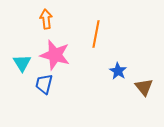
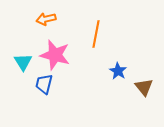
orange arrow: rotated 96 degrees counterclockwise
cyan triangle: moved 1 px right, 1 px up
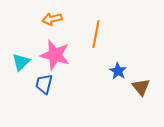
orange arrow: moved 6 px right
cyan triangle: moved 2 px left; rotated 18 degrees clockwise
brown triangle: moved 3 px left
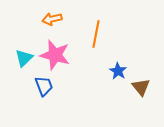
cyan triangle: moved 3 px right, 4 px up
blue trapezoid: moved 2 px down; rotated 145 degrees clockwise
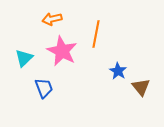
pink star: moved 7 px right, 4 px up; rotated 12 degrees clockwise
blue trapezoid: moved 2 px down
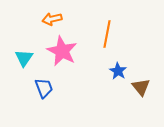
orange line: moved 11 px right
cyan triangle: rotated 12 degrees counterclockwise
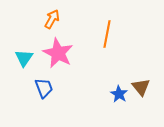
orange arrow: rotated 132 degrees clockwise
pink star: moved 4 px left, 2 px down
blue star: moved 1 px right, 23 px down
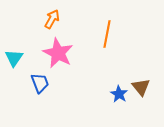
cyan triangle: moved 10 px left
blue trapezoid: moved 4 px left, 5 px up
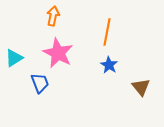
orange arrow: moved 1 px right, 3 px up; rotated 18 degrees counterclockwise
orange line: moved 2 px up
cyan triangle: rotated 24 degrees clockwise
blue star: moved 10 px left, 29 px up
